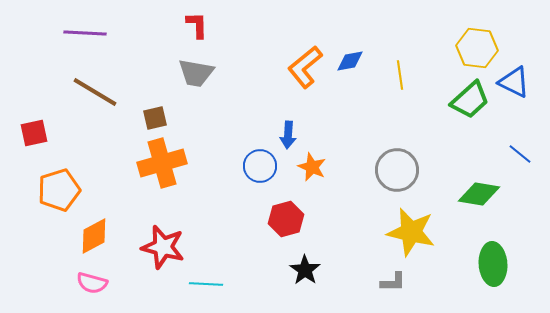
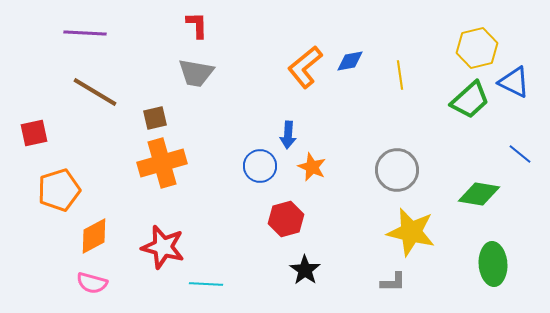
yellow hexagon: rotated 21 degrees counterclockwise
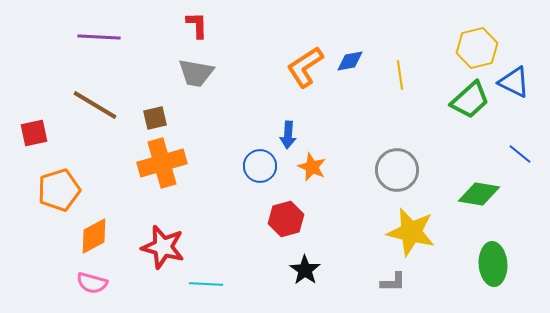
purple line: moved 14 px right, 4 px down
orange L-shape: rotated 6 degrees clockwise
brown line: moved 13 px down
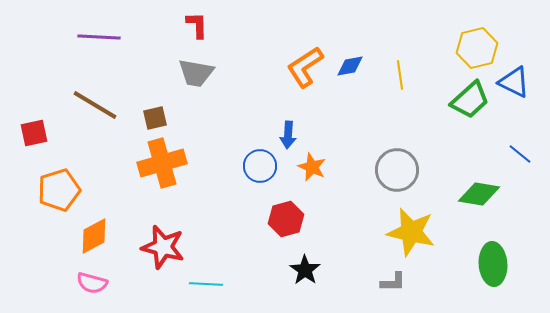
blue diamond: moved 5 px down
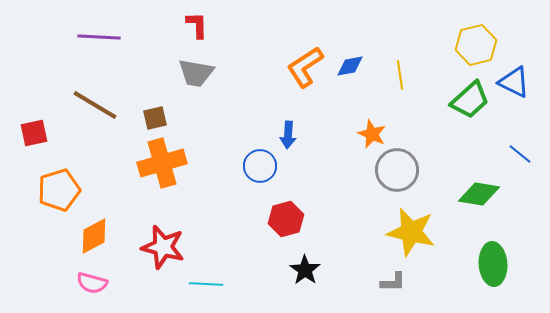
yellow hexagon: moved 1 px left, 3 px up
orange star: moved 60 px right, 33 px up
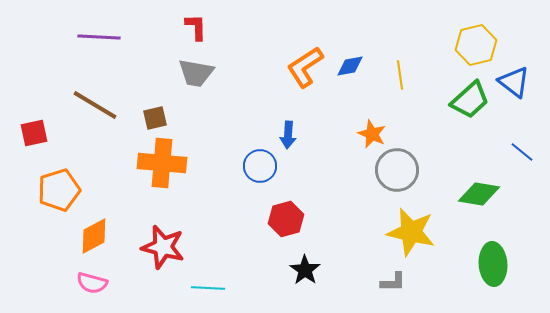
red L-shape: moved 1 px left, 2 px down
blue triangle: rotated 12 degrees clockwise
blue line: moved 2 px right, 2 px up
orange cross: rotated 21 degrees clockwise
cyan line: moved 2 px right, 4 px down
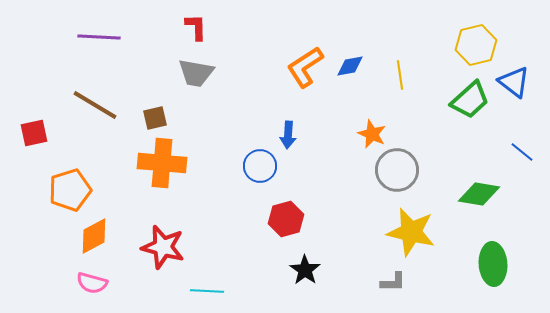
orange pentagon: moved 11 px right
cyan line: moved 1 px left, 3 px down
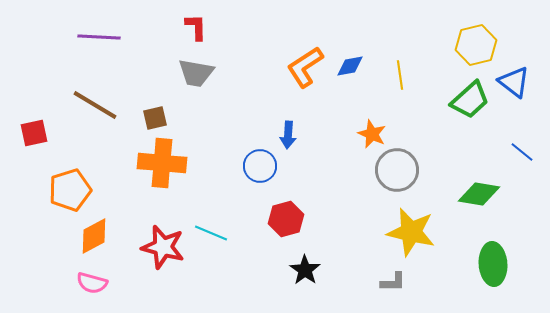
cyan line: moved 4 px right, 58 px up; rotated 20 degrees clockwise
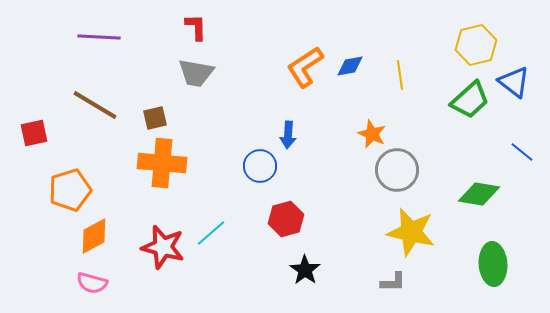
cyan line: rotated 64 degrees counterclockwise
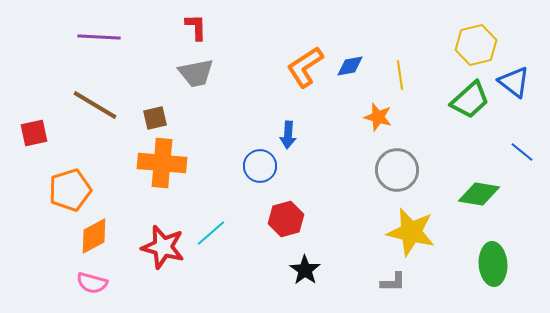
gray trapezoid: rotated 21 degrees counterclockwise
orange star: moved 6 px right, 17 px up; rotated 8 degrees counterclockwise
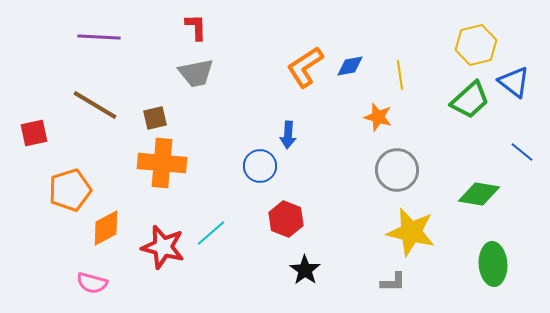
red hexagon: rotated 24 degrees counterclockwise
orange diamond: moved 12 px right, 8 px up
